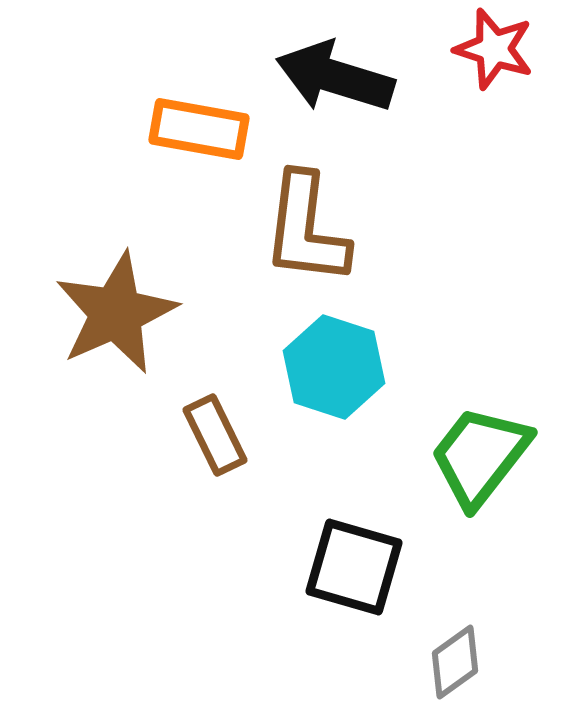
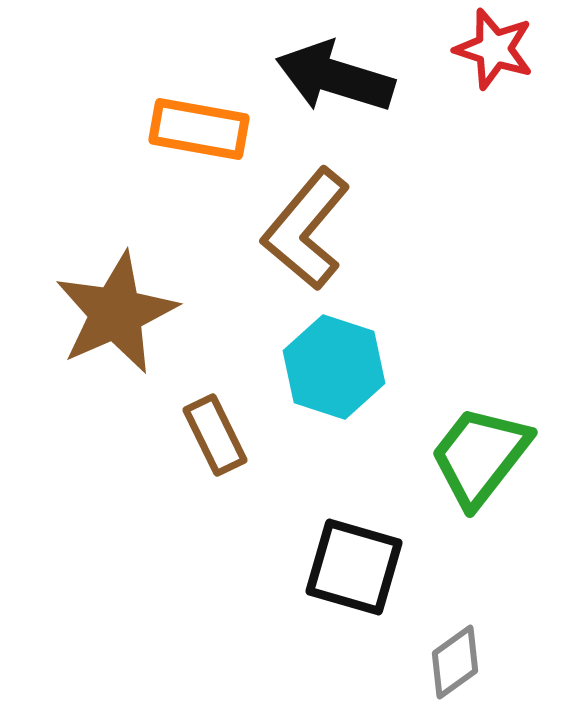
brown L-shape: rotated 33 degrees clockwise
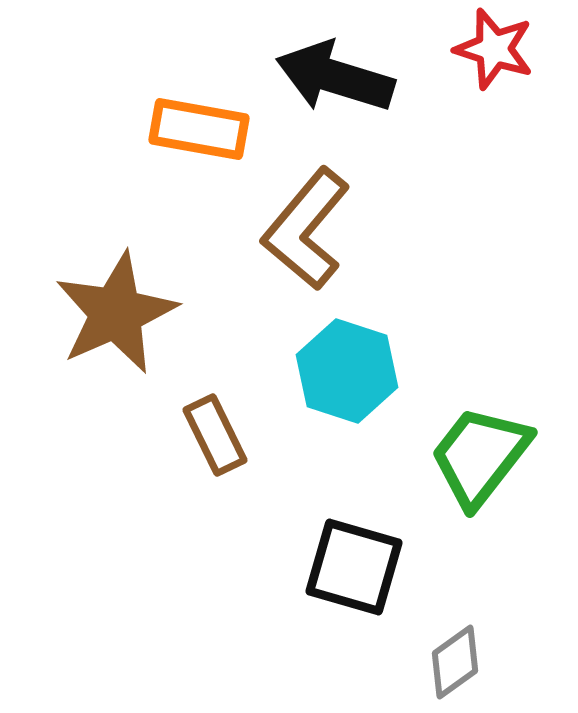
cyan hexagon: moved 13 px right, 4 px down
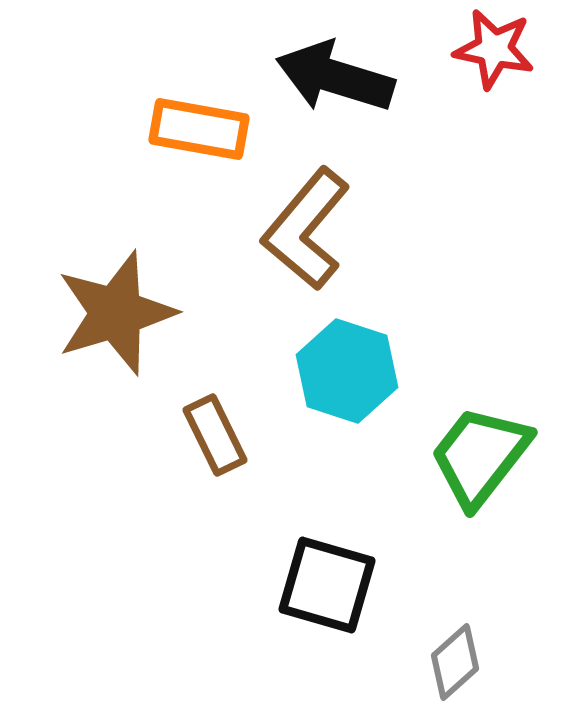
red star: rotated 6 degrees counterclockwise
brown star: rotated 7 degrees clockwise
black square: moved 27 px left, 18 px down
gray diamond: rotated 6 degrees counterclockwise
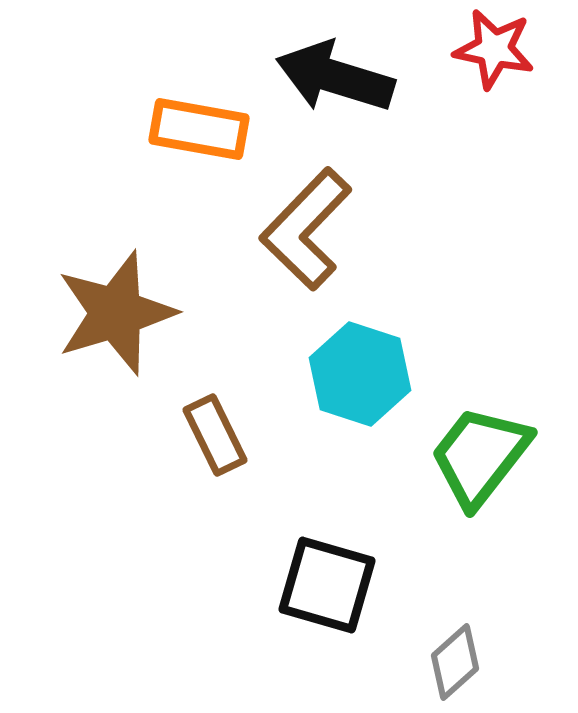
brown L-shape: rotated 4 degrees clockwise
cyan hexagon: moved 13 px right, 3 px down
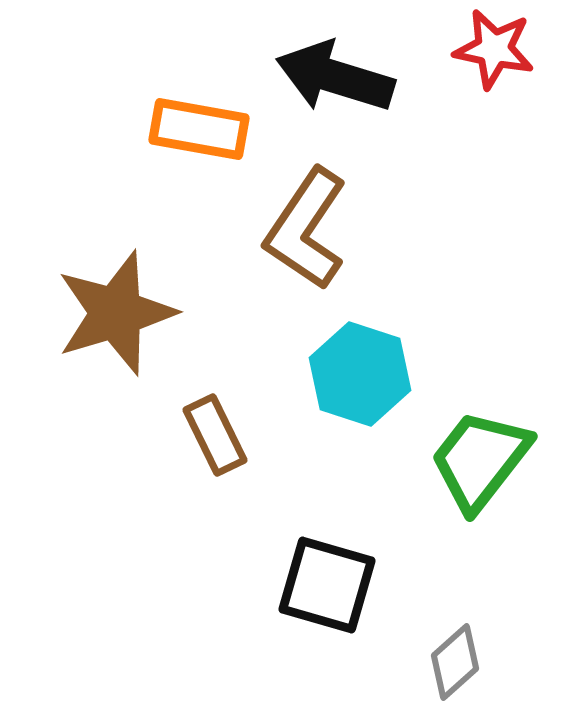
brown L-shape: rotated 10 degrees counterclockwise
green trapezoid: moved 4 px down
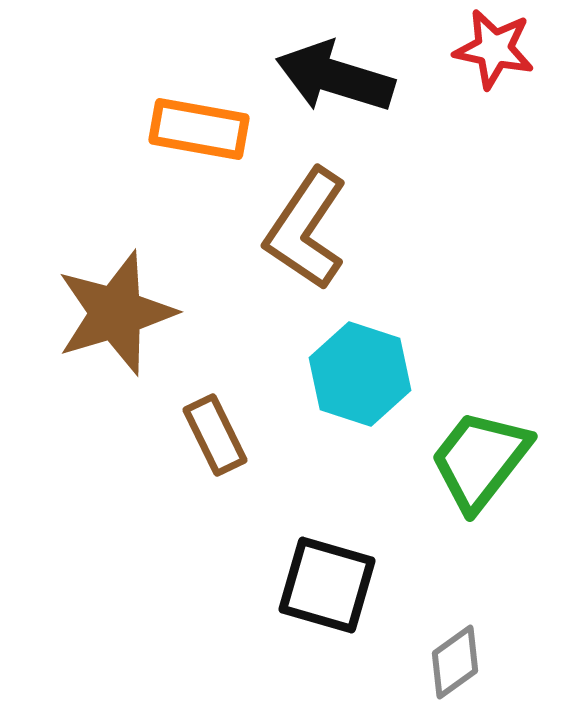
gray diamond: rotated 6 degrees clockwise
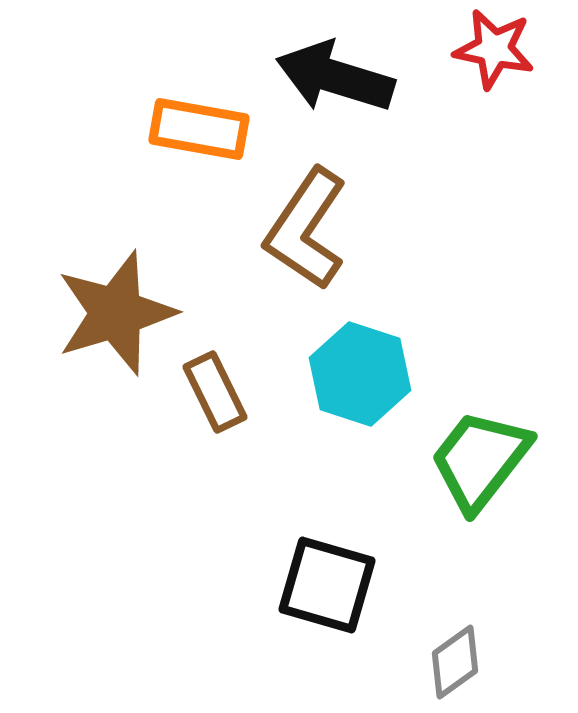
brown rectangle: moved 43 px up
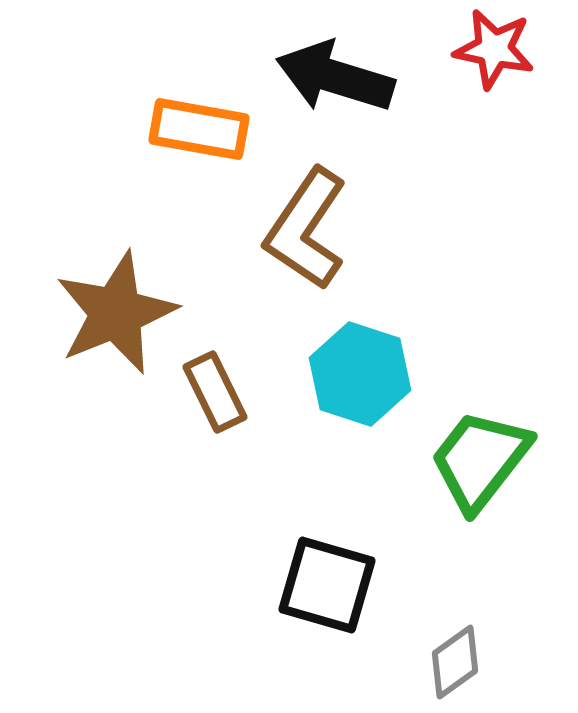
brown star: rotated 5 degrees counterclockwise
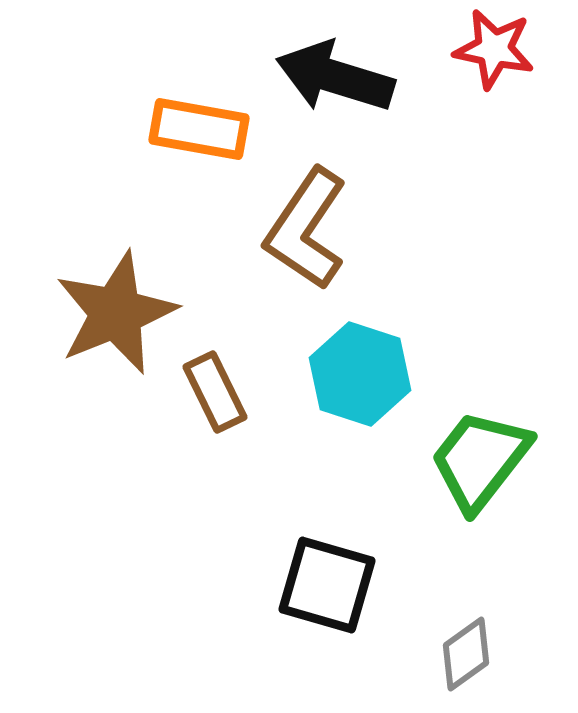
gray diamond: moved 11 px right, 8 px up
